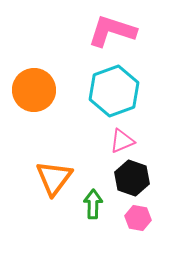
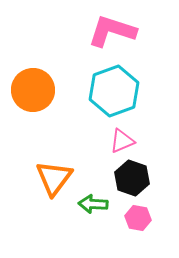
orange circle: moved 1 px left
green arrow: rotated 88 degrees counterclockwise
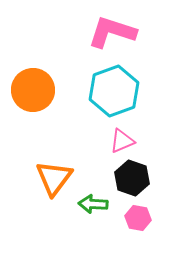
pink L-shape: moved 1 px down
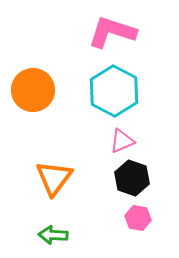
cyan hexagon: rotated 12 degrees counterclockwise
green arrow: moved 40 px left, 31 px down
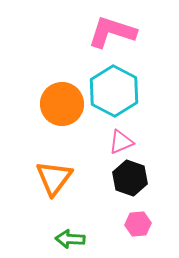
orange circle: moved 29 px right, 14 px down
pink triangle: moved 1 px left, 1 px down
black hexagon: moved 2 px left
pink hexagon: moved 6 px down; rotated 15 degrees counterclockwise
green arrow: moved 17 px right, 4 px down
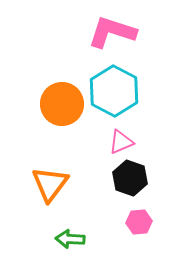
orange triangle: moved 4 px left, 6 px down
pink hexagon: moved 1 px right, 2 px up
